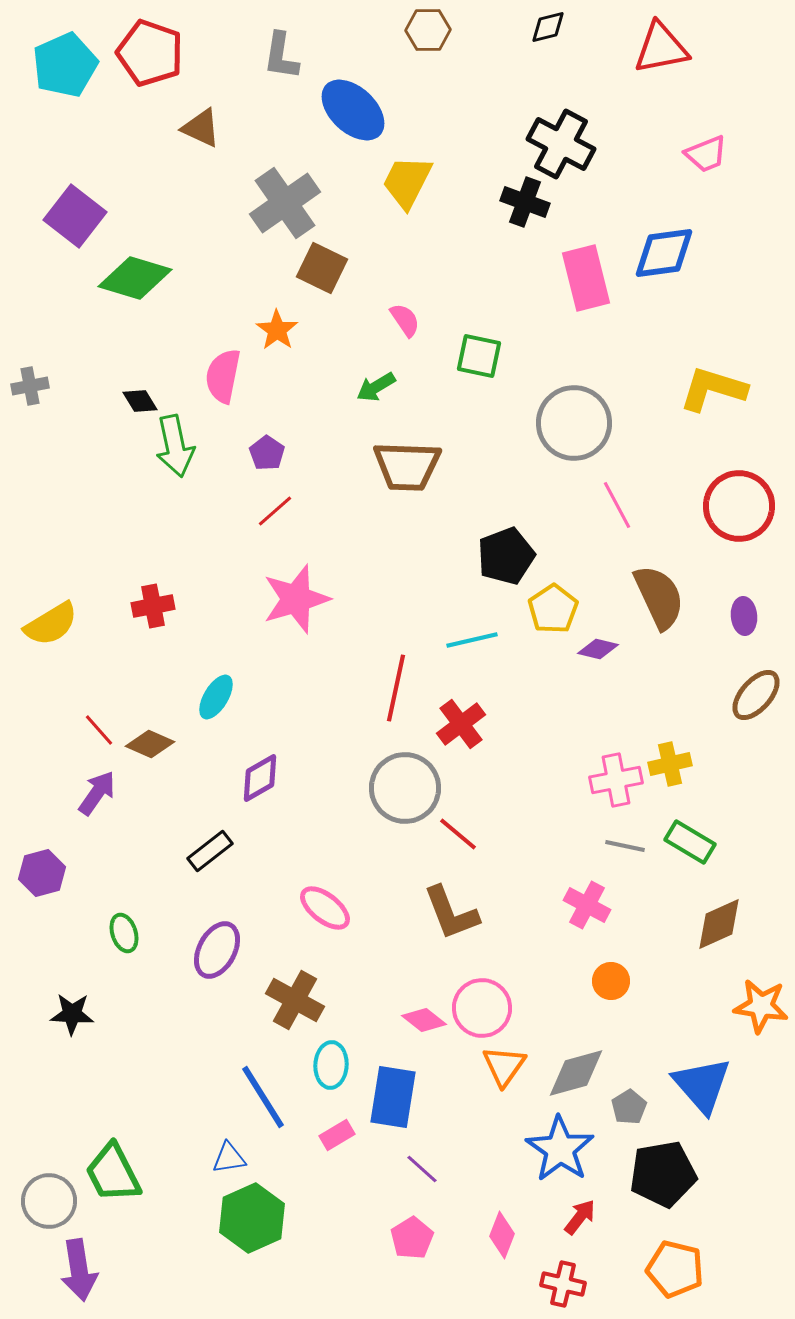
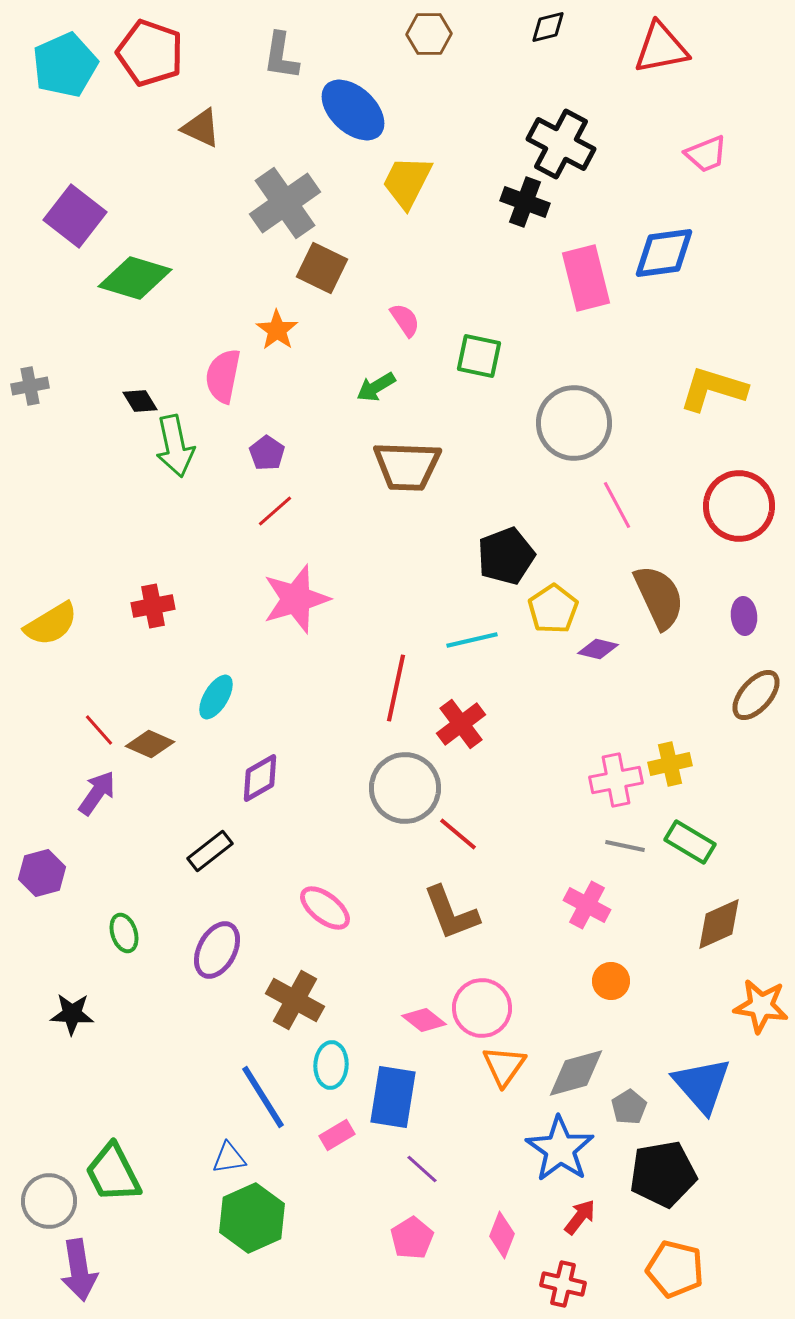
brown hexagon at (428, 30): moved 1 px right, 4 px down
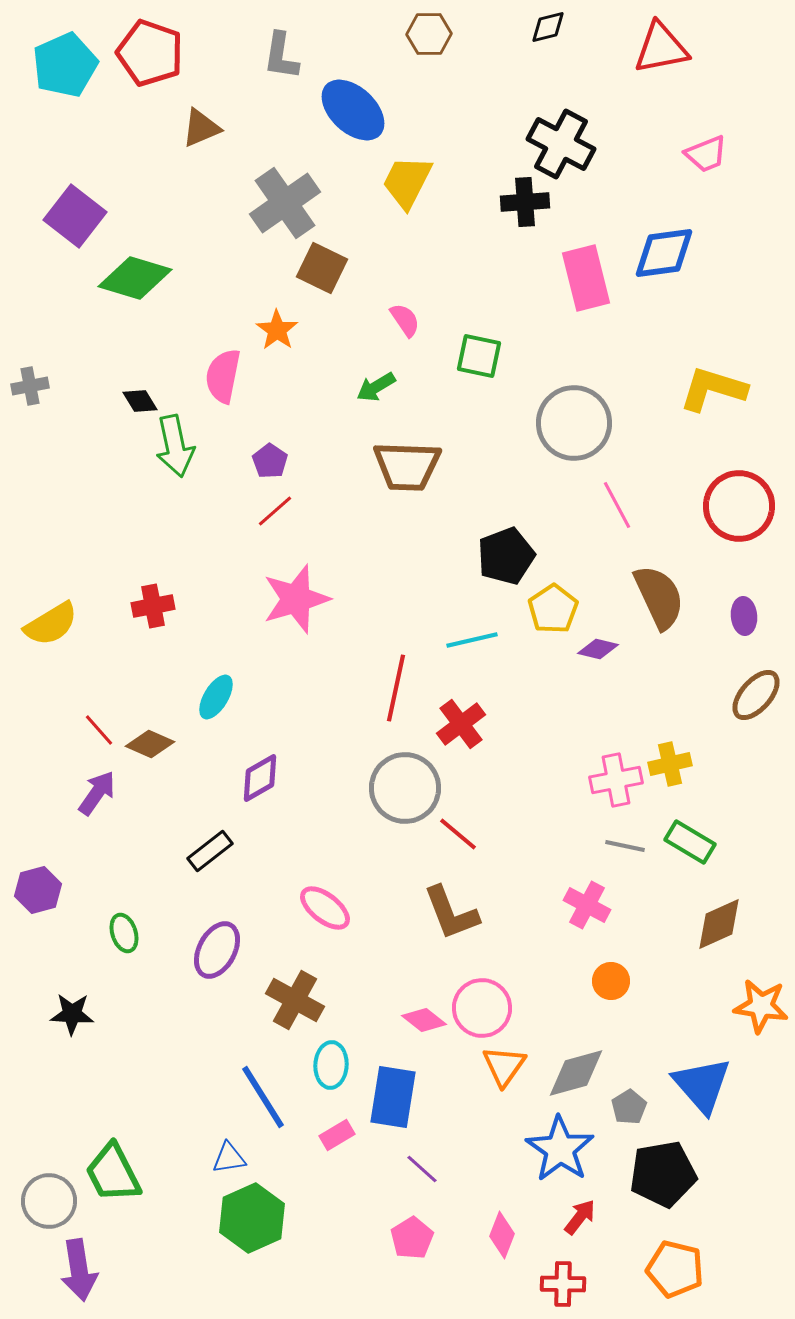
brown triangle at (201, 128): rotated 48 degrees counterclockwise
black cross at (525, 202): rotated 24 degrees counterclockwise
purple pentagon at (267, 453): moved 3 px right, 8 px down
purple hexagon at (42, 873): moved 4 px left, 17 px down
red cross at (563, 1284): rotated 12 degrees counterclockwise
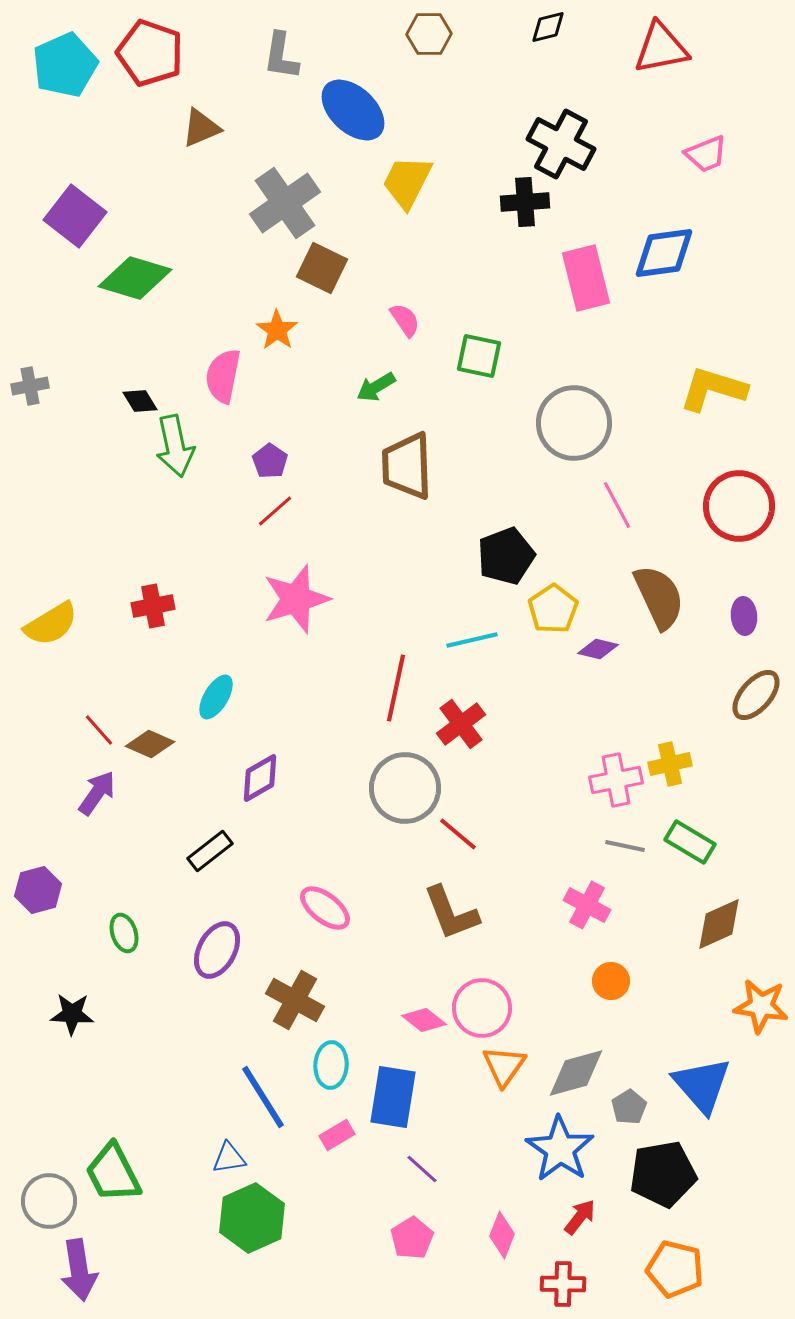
brown trapezoid at (407, 466): rotated 86 degrees clockwise
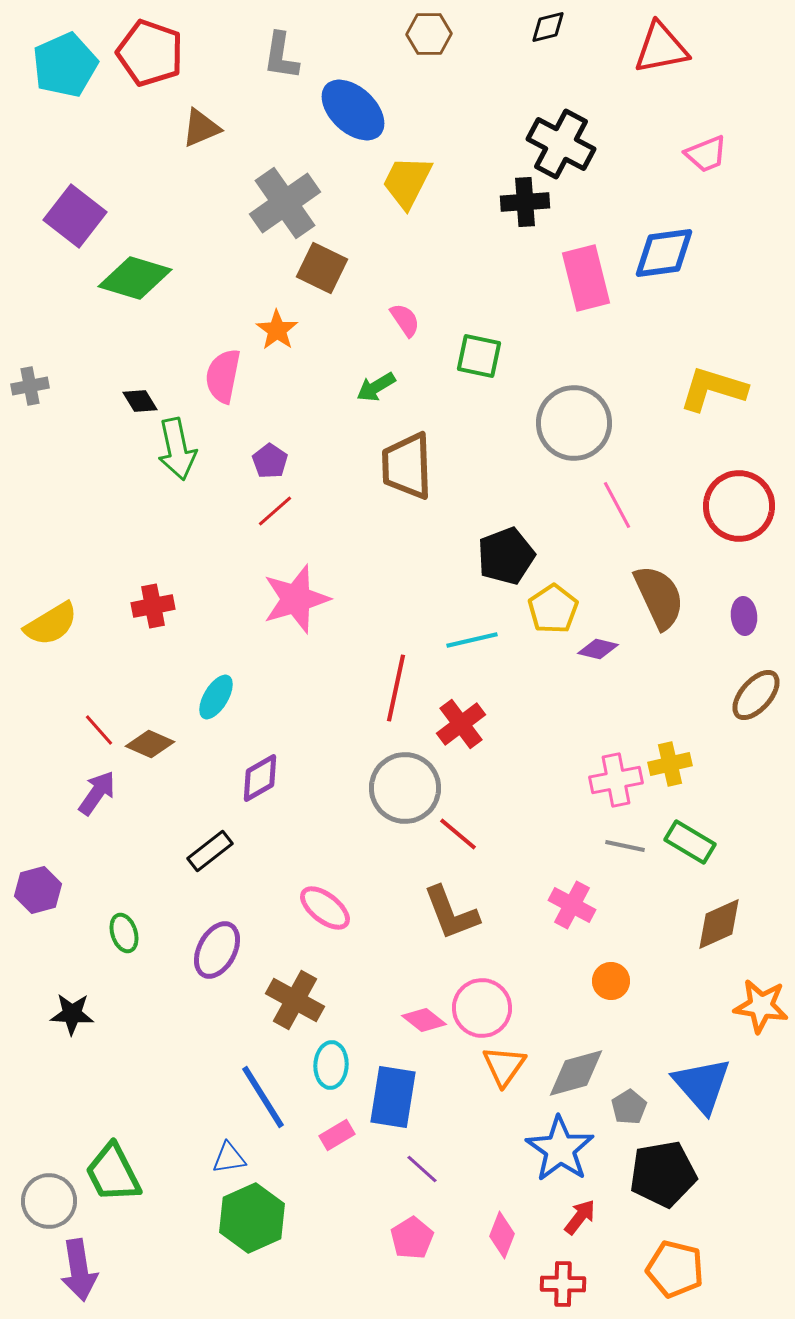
green arrow at (175, 446): moved 2 px right, 3 px down
pink cross at (587, 905): moved 15 px left
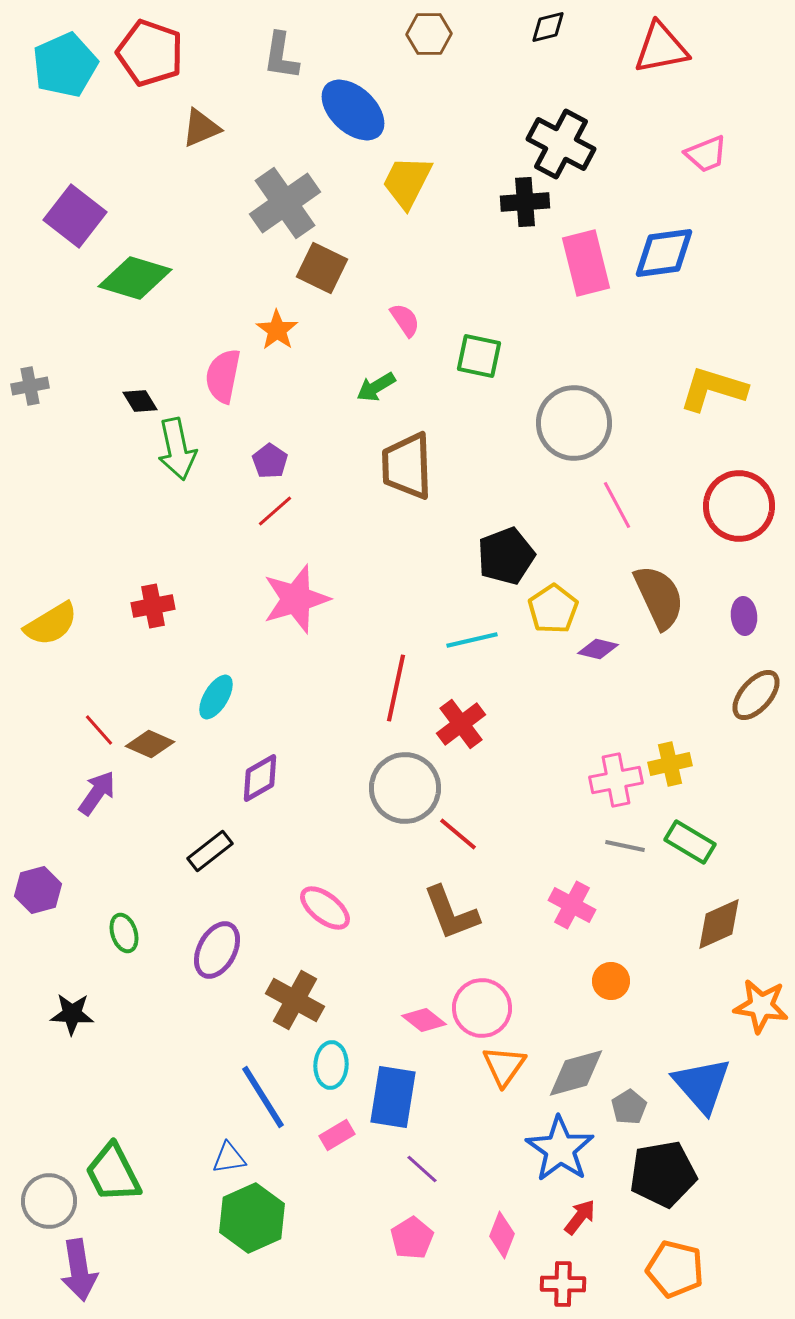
pink rectangle at (586, 278): moved 15 px up
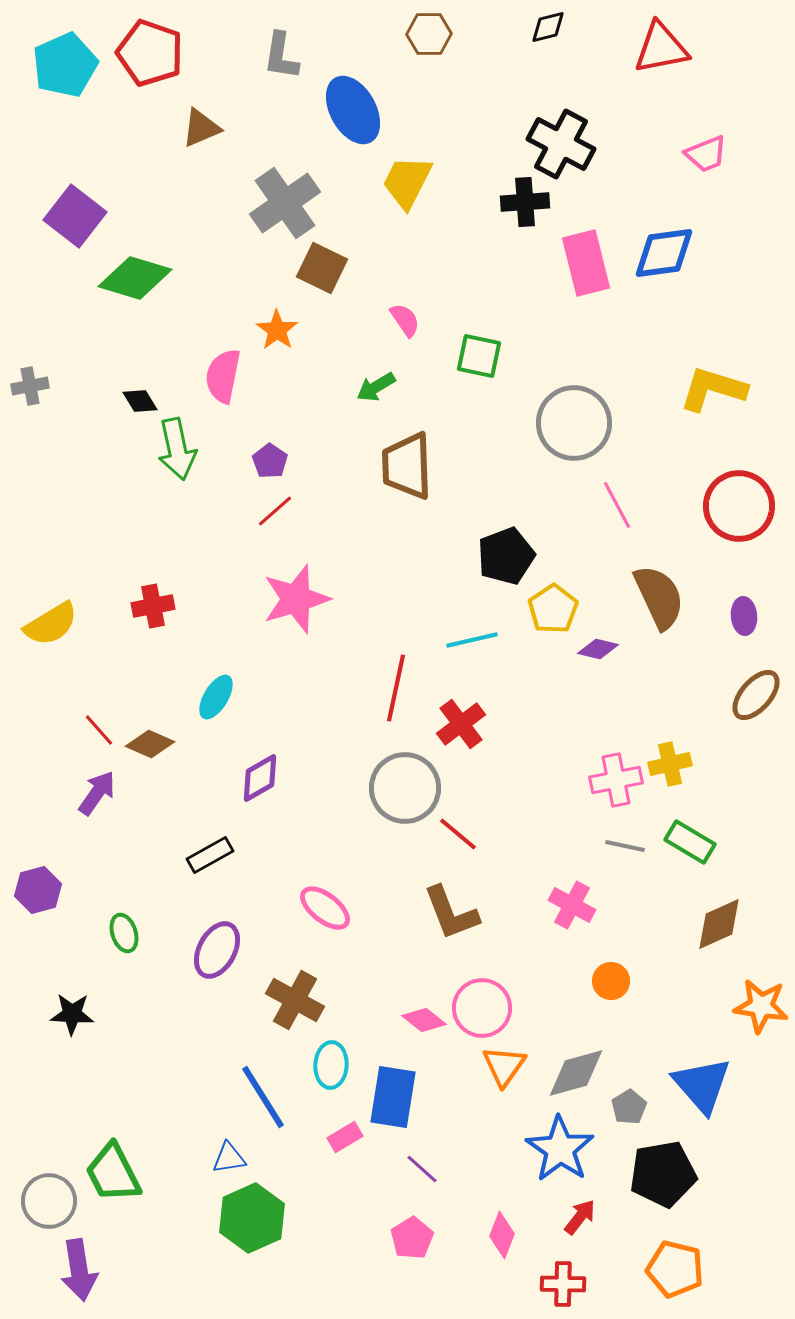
blue ellipse at (353, 110): rotated 18 degrees clockwise
black rectangle at (210, 851): moved 4 px down; rotated 9 degrees clockwise
pink rectangle at (337, 1135): moved 8 px right, 2 px down
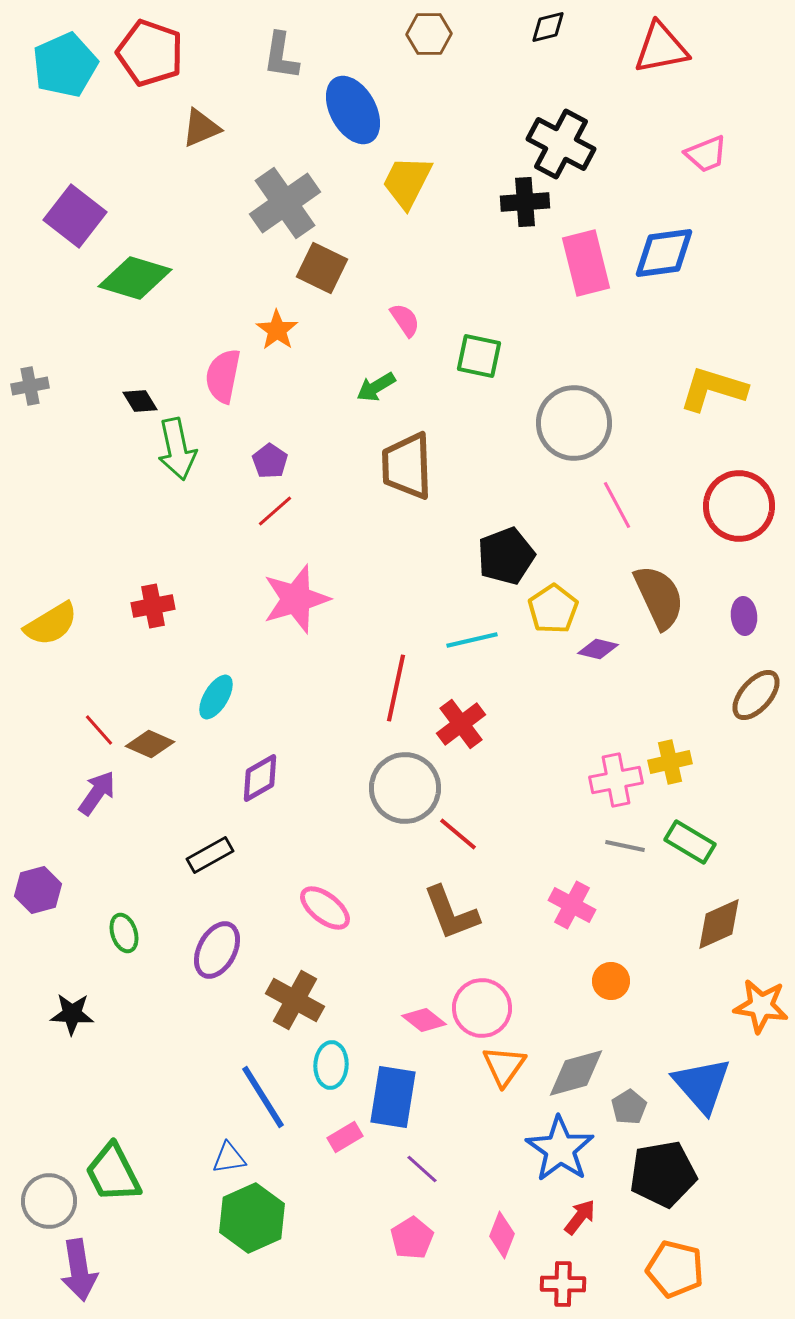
yellow cross at (670, 764): moved 2 px up
